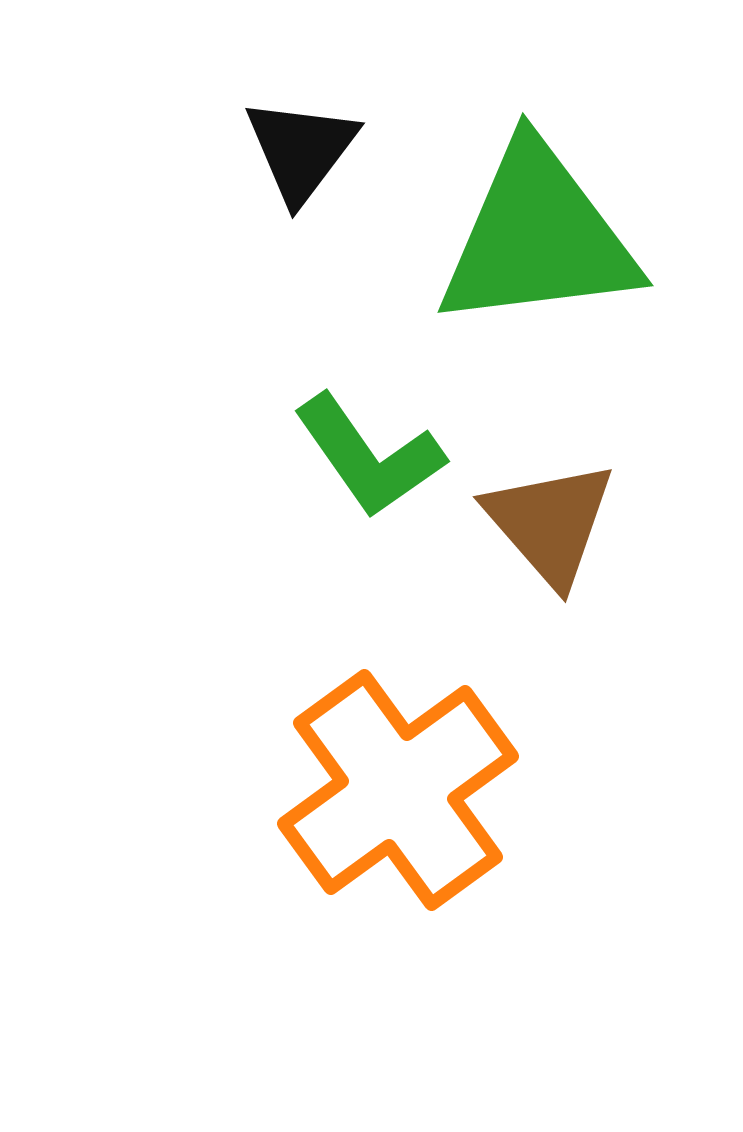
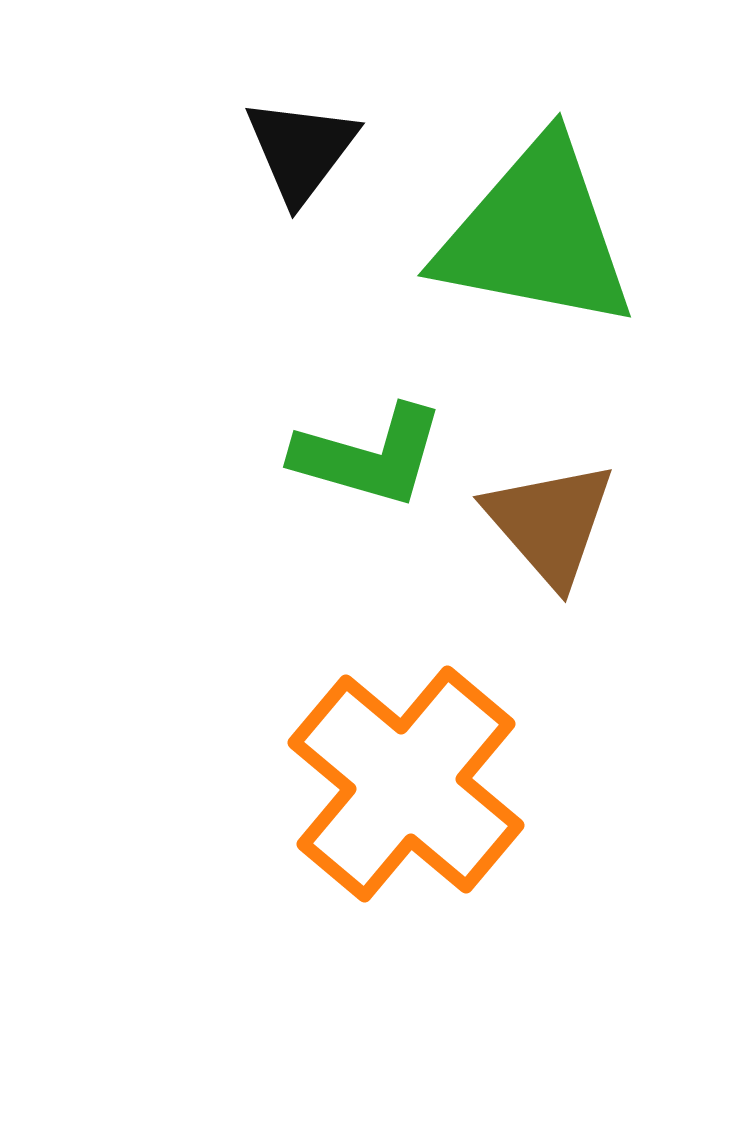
green triangle: moved 2 px left, 2 px up; rotated 18 degrees clockwise
green L-shape: rotated 39 degrees counterclockwise
orange cross: moved 8 px right, 6 px up; rotated 14 degrees counterclockwise
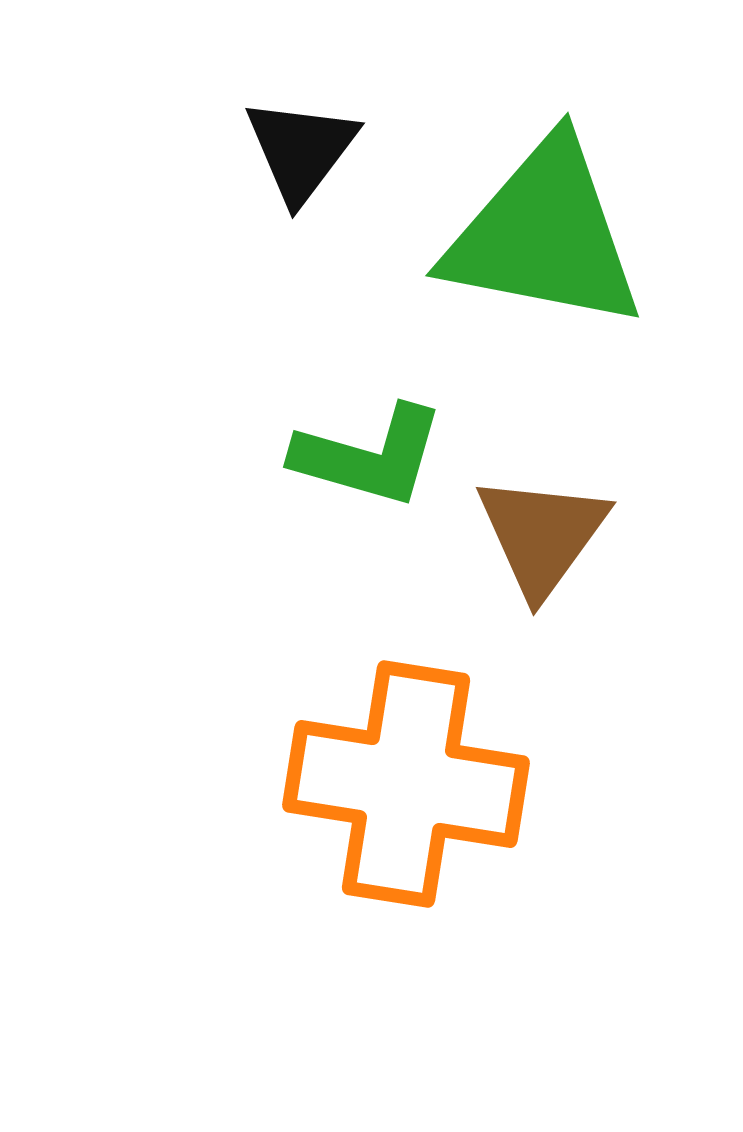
green triangle: moved 8 px right
brown triangle: moved 8 px left, 12 px down; rotated 17 degrees clockwise
orange cross: rotated 31 degrees counterclockwise
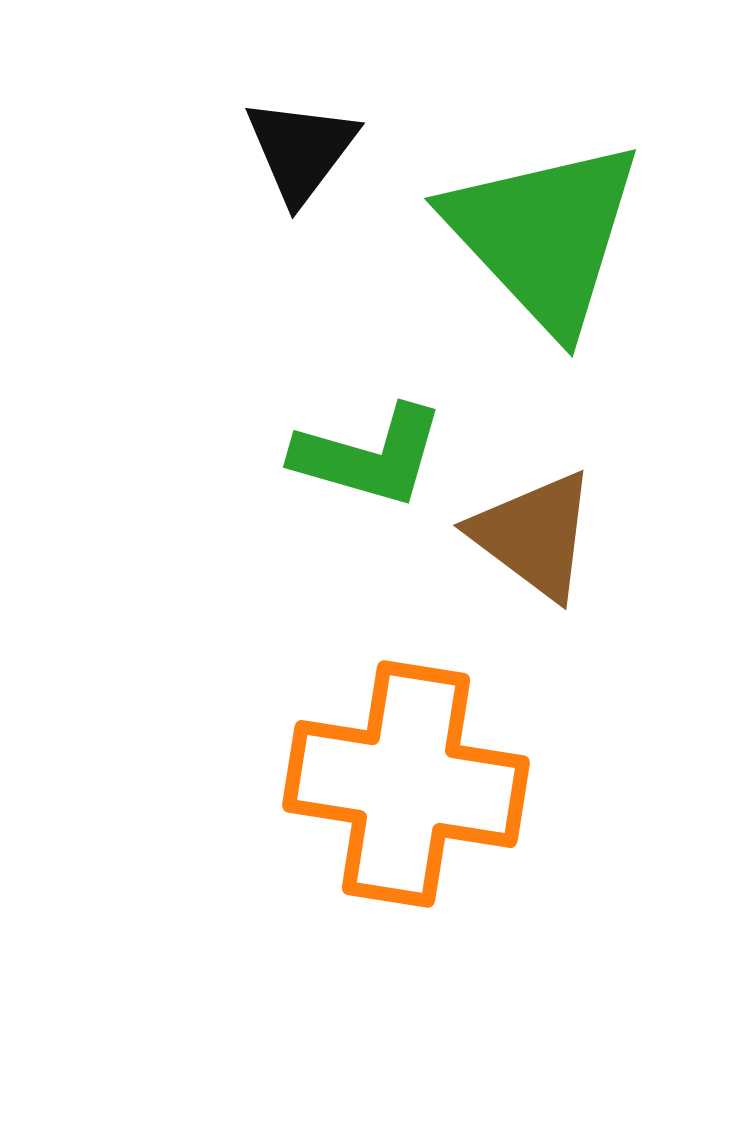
green triangle: rotated 36 degrees clockwise
brown triangle: moved 8 px left; rotated 29 degrees counterclockwise
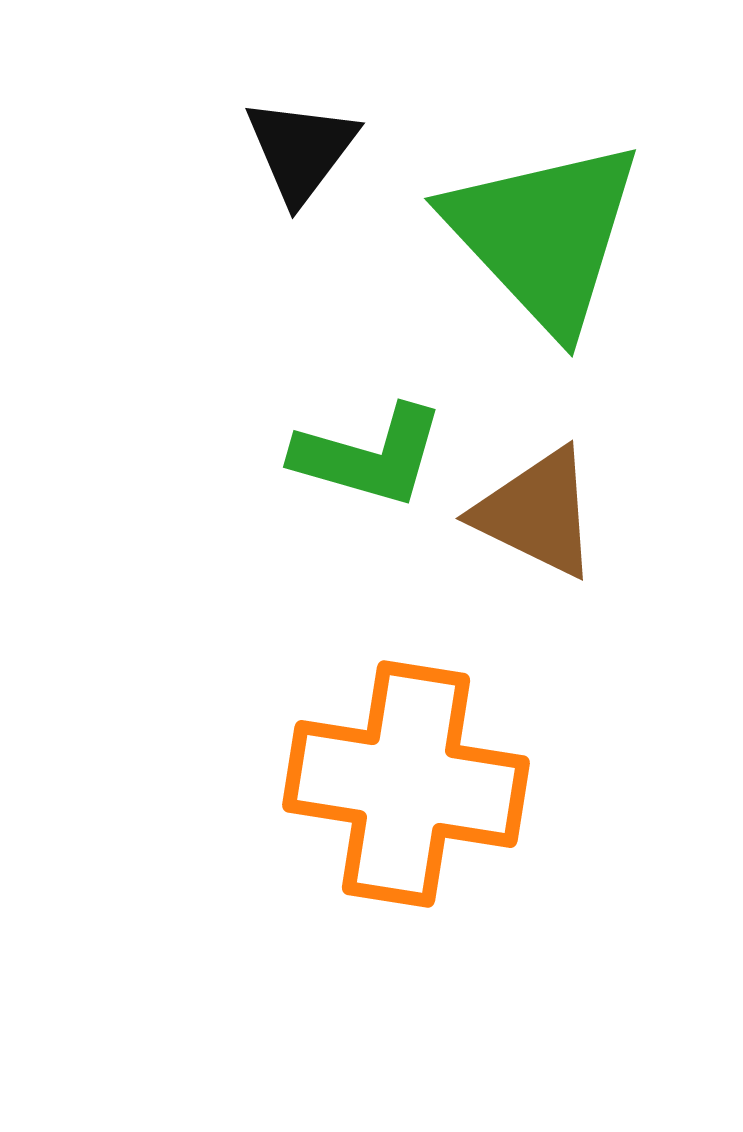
brown triangle: moved 3 px right, 22 px up; rotated 11 degrees counterclockwise
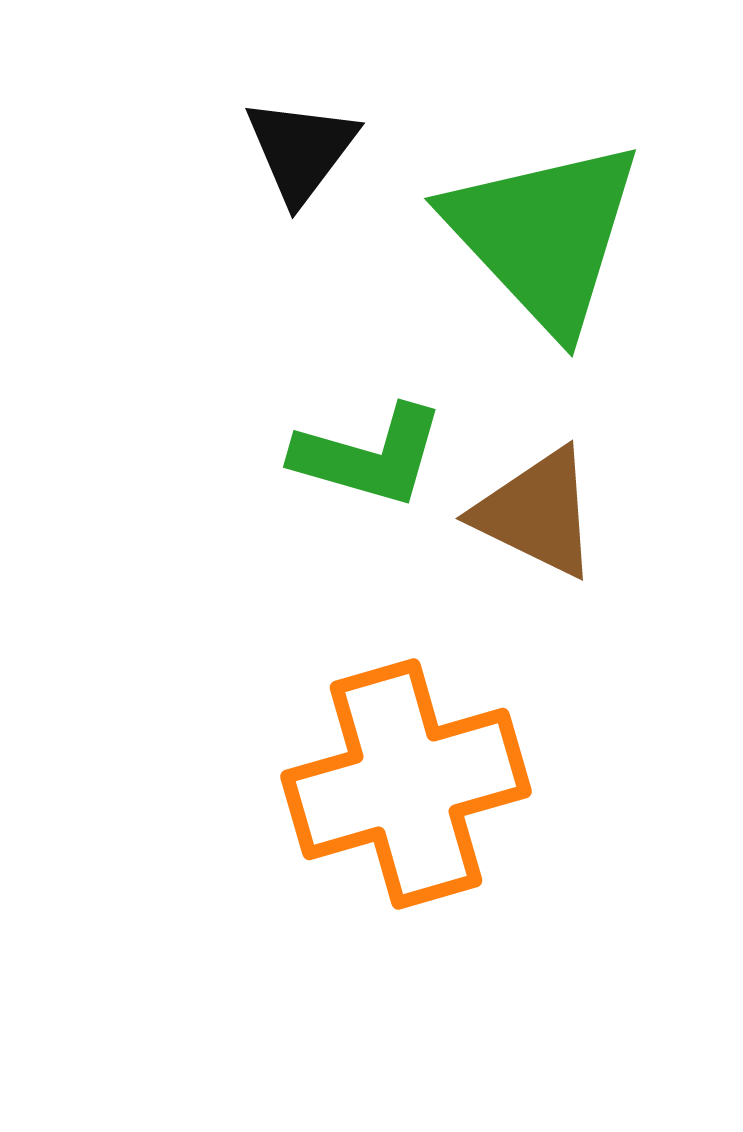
orange cross: rotated 25 degrees counterclockwise
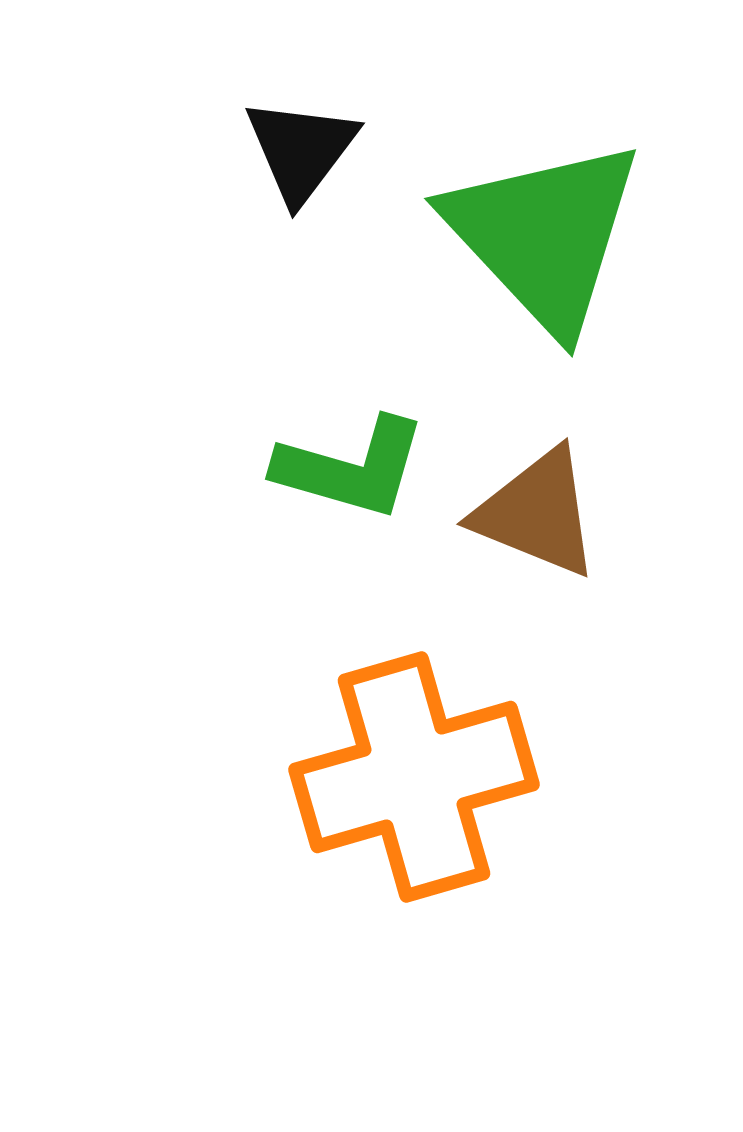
green L-shape: moved 18 px left, 12 px down
brown triangle: rotated 4 degrees counterclockwise
orange cross: moved 8 px right, 7 px up
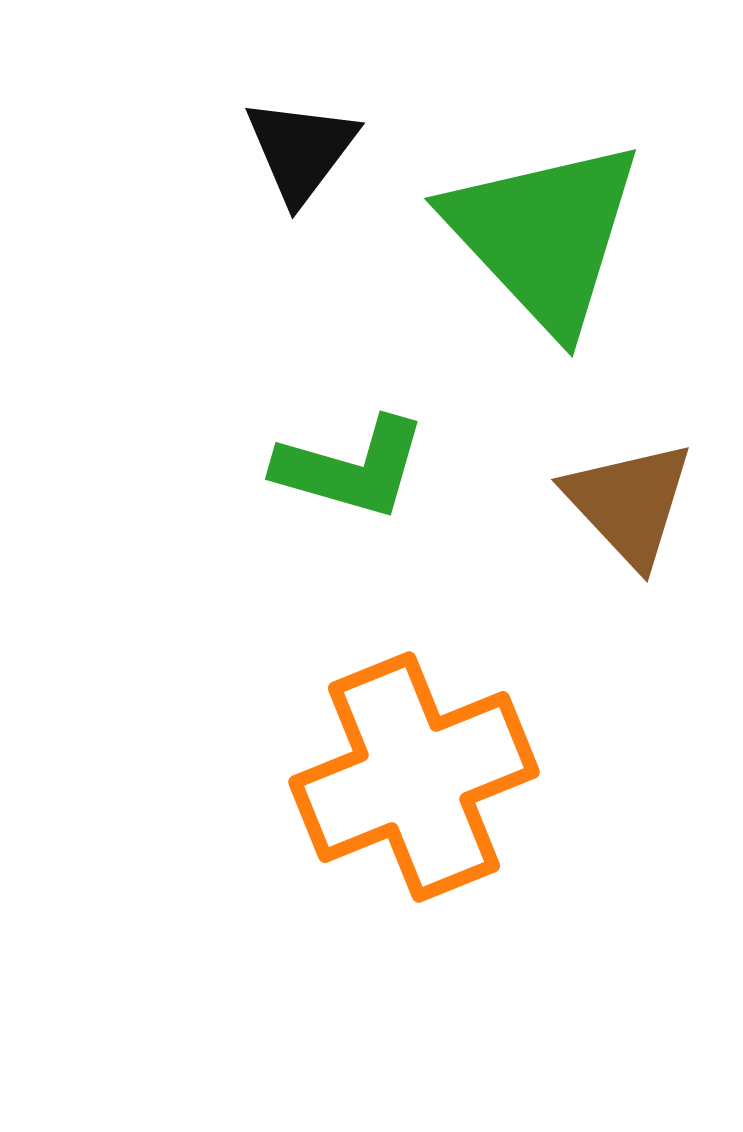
brown triangle: moved 92 px right, 10 px up; rotated 25 degrees clockwise
orange cross: rotated 6 degrees counterclockwise
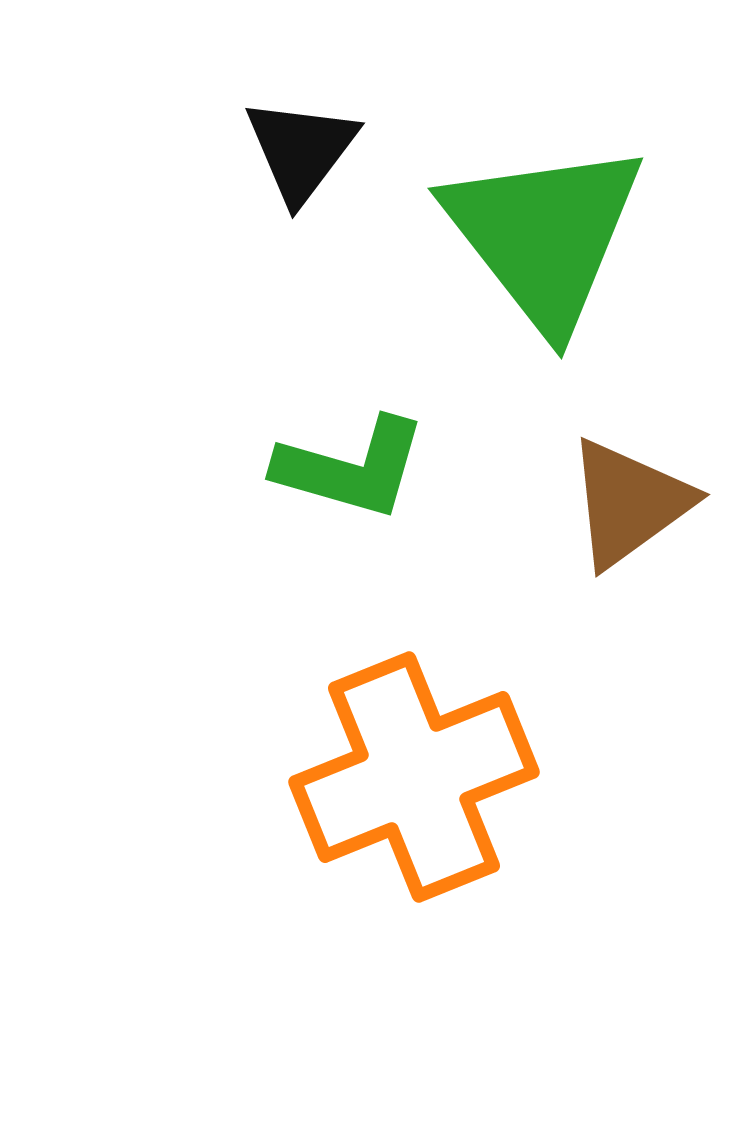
green triangle: rotated 5 degrees clockwise
brown triangle: rotated 37 degrees clockwise
